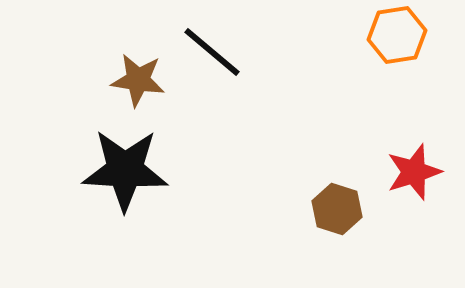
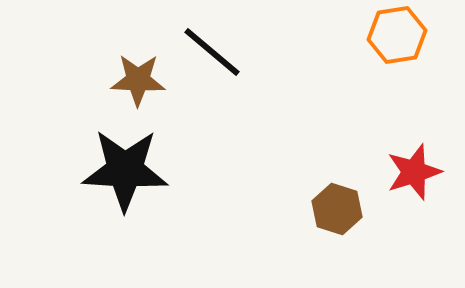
brown star: rotated 6 degrees counterclockwise
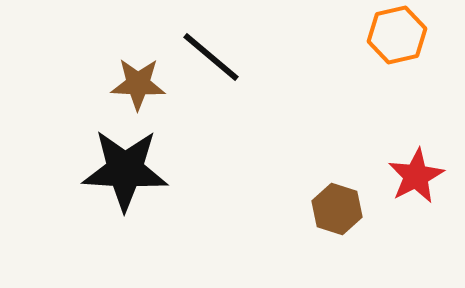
orange hexagon: rotated 4 degrees counterclockwise
black line: moved 1 px left, 5 px down
brown star: moved 4 px down
red star: moved 2 px right, 4 px down; rotated 10 degrees counterclockwise
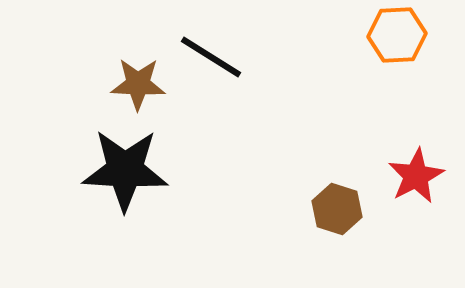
orange hexagon: rotated 10 degrees clockwise
black line: rotated 8 degrees counterclockwise
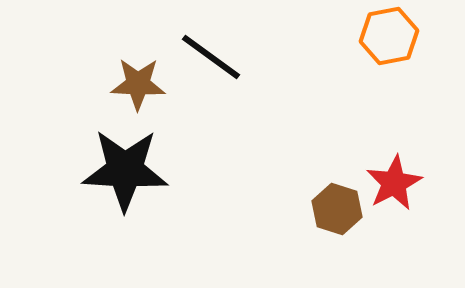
orange hexagon: moved 8 px left, 1 px down; rotated 8 degrees counterclockwise
black line: rotated 4 degrees clockwise
red star: moved 22 px left, 7 px down
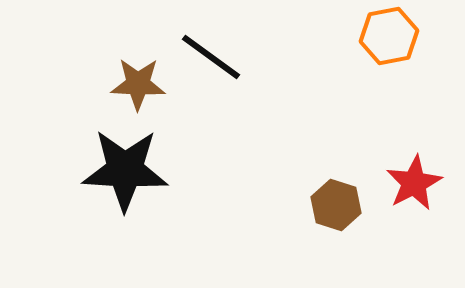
red star: moved 20 px right
brown hexagon: moved 1 px left, 4 px up
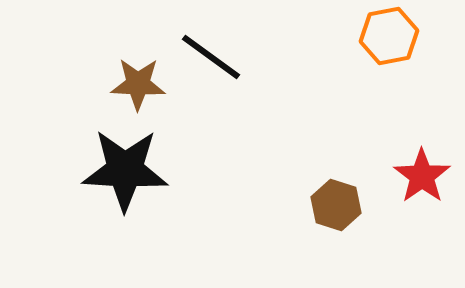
red star: moved 8 px right, 7 px up; rotated 8 degrees counterclockwise
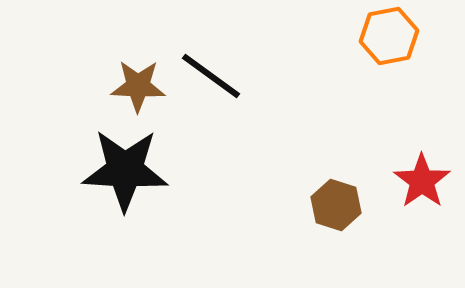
black line: moved 19 px down
brown star: moved 2 px down
red star: moved 5 px down
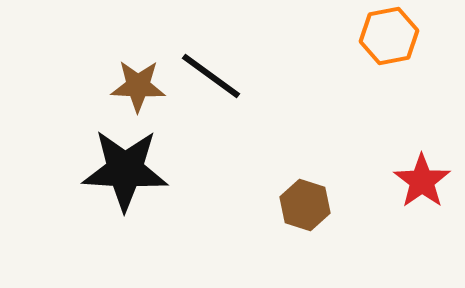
brown hexagon: moved 31 px left
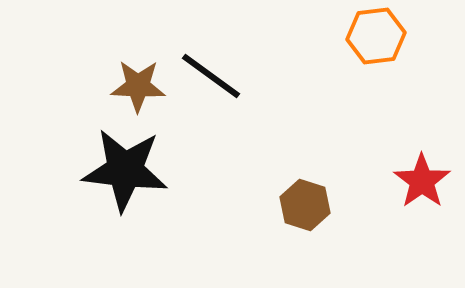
orange hexagon: moved 13 px left; rotated 4 degrees clockwise
black star: rotated 4 degrees clockwise
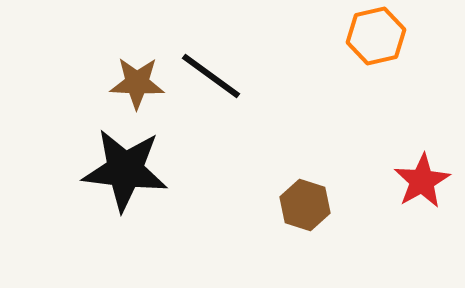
orange hexagon: rotated 6 degrees counterclockwise
brown star: moved 1 px left, 3 px up
red star: rotated 6 degrees clockwise
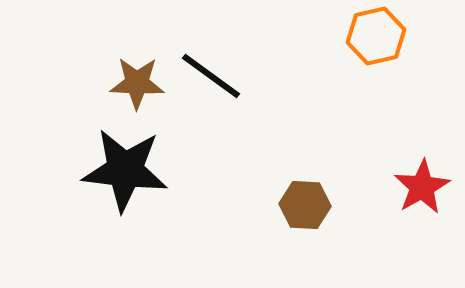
red star: moved 6 px down
brown hexagon: rotated 15 degrees counterclockwise
